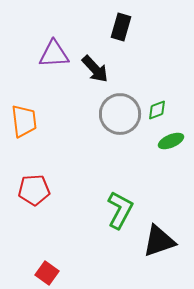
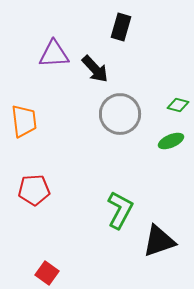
green diamond: moved 21 px right, 5 px up; rotated 35 degrees clockwise
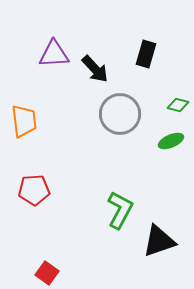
black rectangle: moved 25 px right, 27 px down
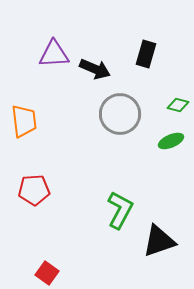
black arrow: rotated 24 degrees counterclockwise
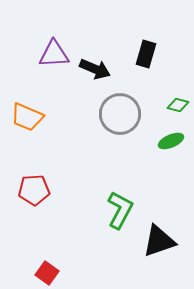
orange trapezoid: moved 3 px right, 4 px up; rotated 120 degrees clockwise
